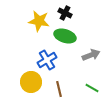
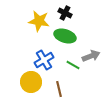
gray arrow: moved 1 px down
blue cross: moved 3 px left
green line: moved 19 px left, 23 px up
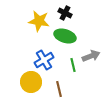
green line: rotated 48 degrees clockwise
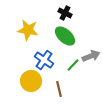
yellow star: moved 11 px left, 9 px down
green ellipse: rotated 25 degrees clockwise
blue cross: rotated 24 degrees counterclockwise
green line: rotated 56 degrees clockwise
yellow circle: moved 1 px up
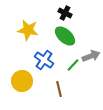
yellow circle: moved 9 px left
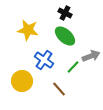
green line: moved 2 px down
brown line: rotated 28 degrees counterclockwise
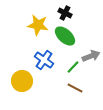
yellow star: moved 10 px right, 5 px up
brown line: moved 16 px right, 1 px up; rotated 21 degrees counterclockwise
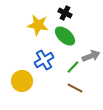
blue cross: rotated 24 degrees clockwise
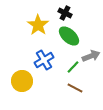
yellow star: rotated 25 degrees clockwise
green ellipse: moved 4 px right
